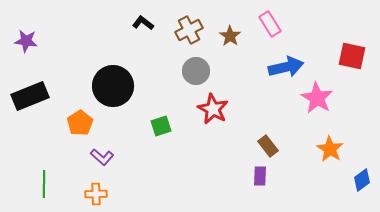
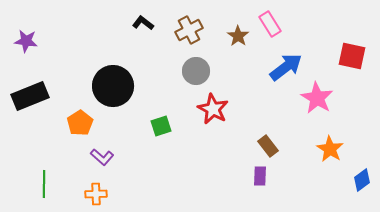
brown star: moved 8 px right
blue arrow: rotated 24 degrees counterclockwise
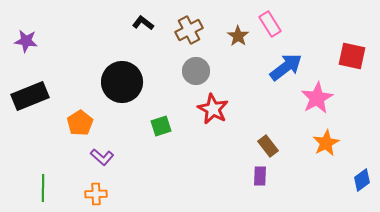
black circle: moved 9 px right, 4 px up
pink star: rotated 12 degrees clockwise
orange star: moved 4 px left, 6 px up; rotated 12 degrees clockwise
green line: moved 1 px left, 4 px down
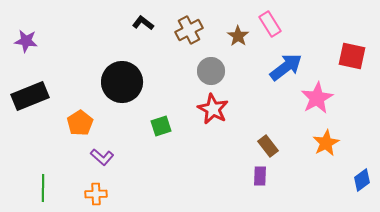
gray circle: moved 15 px right
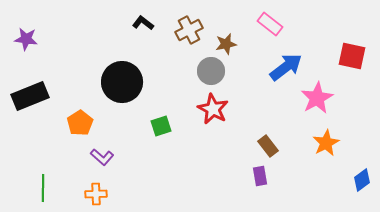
pink rectangle: rotated 20 degrees counterclockwise
brown star: moved 12 px left, 8 px down; rotated 25 degrees clockwise
purple star: moved 2 px up
purple rectangle: rotated 12 degrees counterclockwise
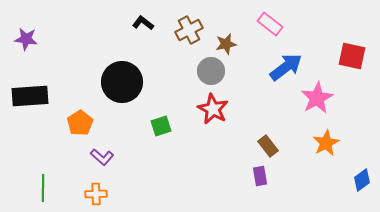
black rectangle: rotated 18 degrees clockwise
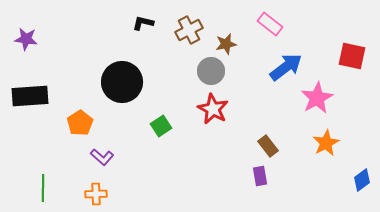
black L-shape: rotated 25 degrees counterclockwise
green square: rotated 15 degrees counterclockwise
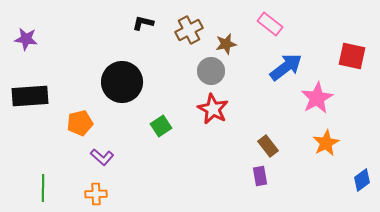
orange pentagon: rotated 20 degrees clockwise
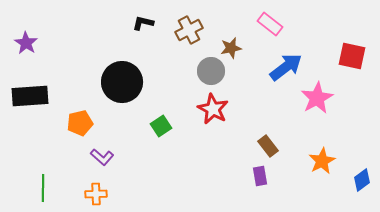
purple star: moved 4 px down; rotated 25 degrees clockwise
brown star: moved 5 px right, 4 px down
orange star: moved 4 px left, 18 px down
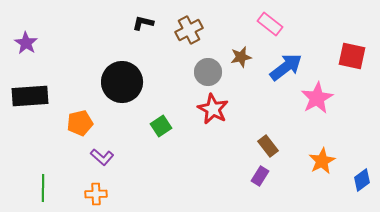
brown star: moved 10 px right, 9 px down
gray circle: moved 3 px left, 1 px down
purple rectangle: rotated 42 degrees clockwise
